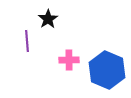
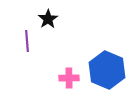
pink cross: moved 18 px down
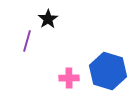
purple line: rotated 20 degrees clockwise
blue hexagon: moved 1 px right, 1 px down; rotated 6 degrees counterclockwise
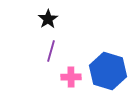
purple line: moved 24 px right, 10 px down
pink cross: moved 2 px right, 1 px up
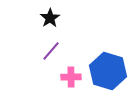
black star: moved 2 px right, 1 px up
purple line: rotated 25 degrees clockwise
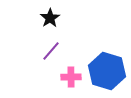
blue hexagon: moved 1 px left
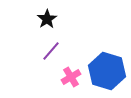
black star: moved 3 px left, 1 px down
pink cross: rotated 30 degrees counterclockwise
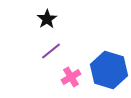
purple line: rotated 10 degrees clockwise
blue hexagon: moved 2 px right, 1 px up
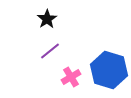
purple line: moved 1 px left
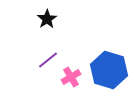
purple line: moved 2 px left, 9 px down
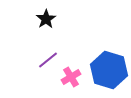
black star: moved 1 px left
